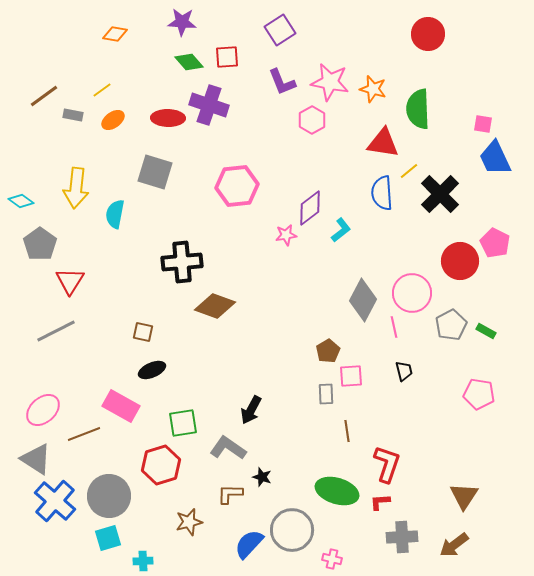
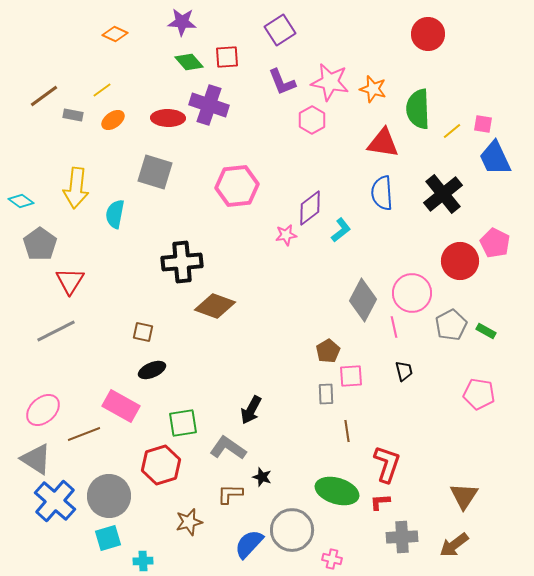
orange diamond at (115, 34): rotated 15 degrees clockwise
yellow line at (409, 171): moved 43 px right, 40 px up
black cross at (440, 194): moved 3 px right; rotated 6 degrees clockwise
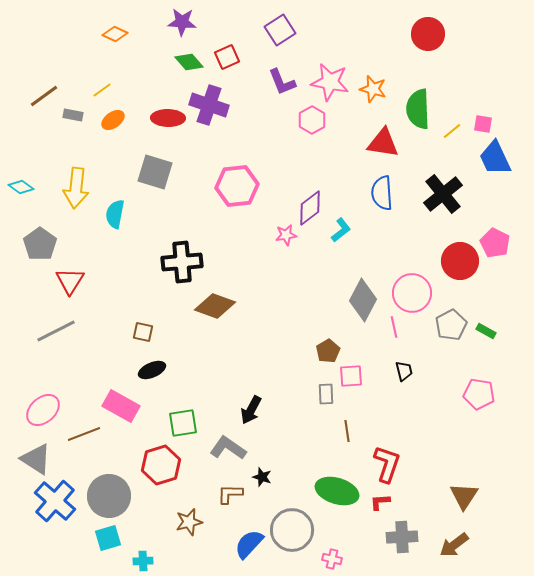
red square at (227, 57): rotated 20 degrees counterclockwise
cyan diamond at (21, 201): moved 14 px up
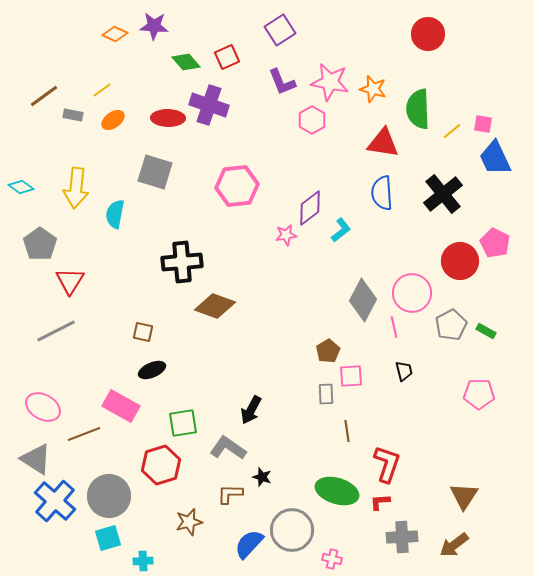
purple star at (182, 22): moved 28 px left, 4 px down
green diamond at (189, 62): moved 3 px left
pink pentagon at (479, 394): rotated 8 degrees counterclockwise
pink ellipse at (43, 410): moved 3 px up; rotated 72 degrees clockwise
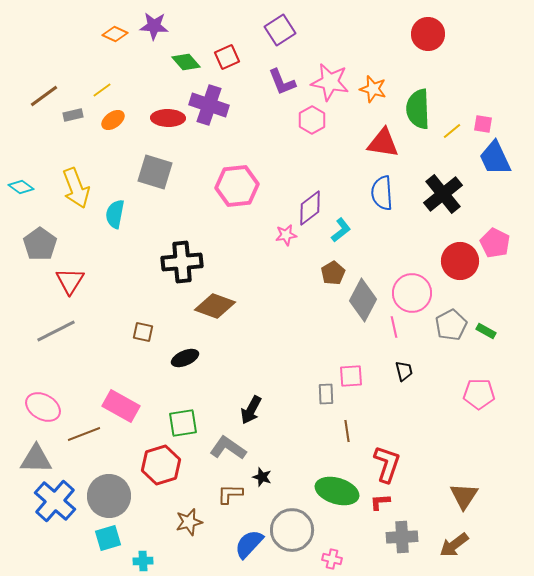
gray rectangle at (73, 115): rotated 24 degrees counterclockwise
yellow arrow at (76, 188): rotated 27 degrees counterclockwise
brown pentagon at (328, 351): moved 5 px right, 78 px up
black ellipse at (152, 370): moved 33 px right, 12 px up
gray triangle at (36, 459): rotated 32 degrees counterclockwise
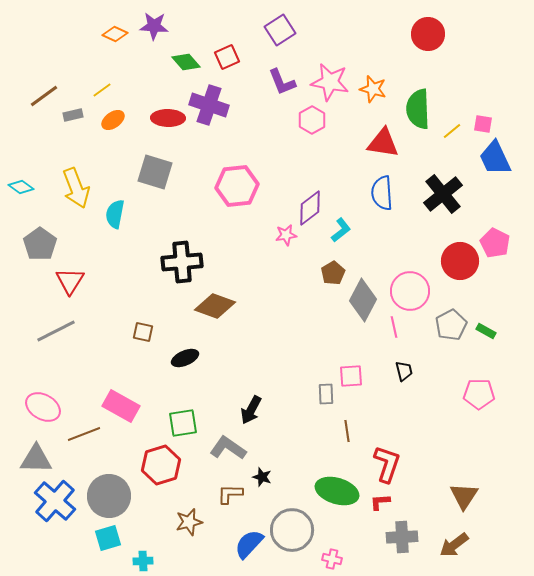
pink circle at (412, 293): moved 2 px left, 2 px up
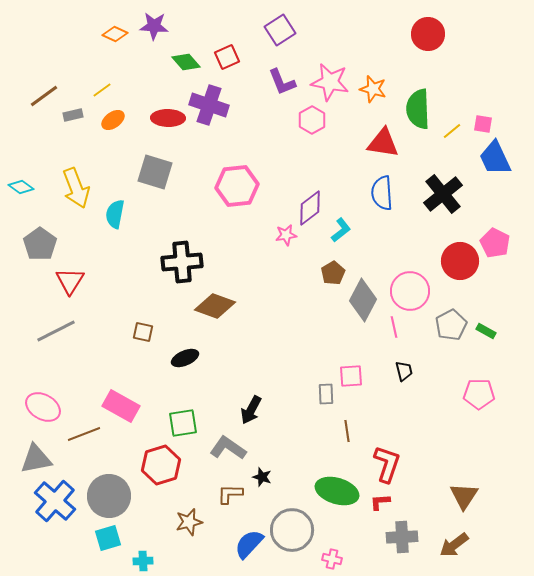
gray triangle at (36, 459): rotated 12 degrees counterclockwise
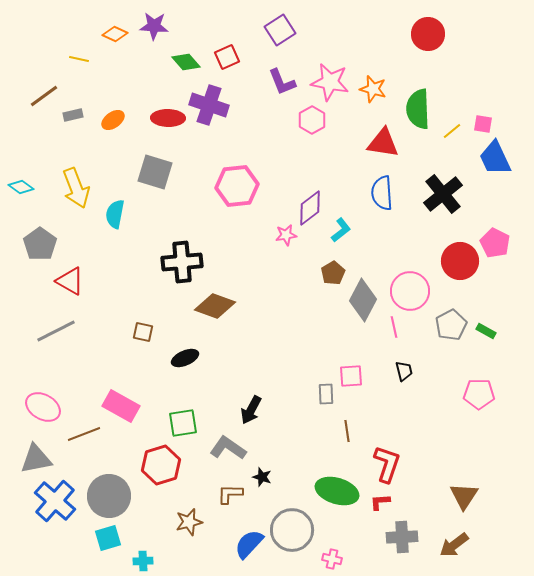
yellow line at (102, 90): moved 23 px left, 31 px up; rotated 48 degrees clockwise
red triangle at (70, 281): rotated 32 degrees counterclockwise
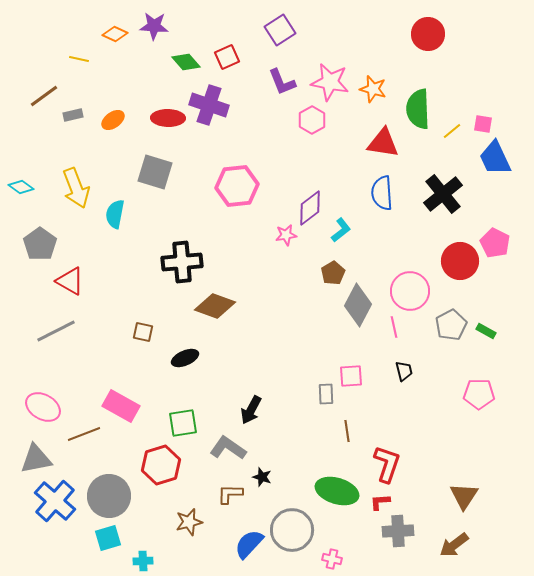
gray diamond at (363, 300): moved 5 px left, 5 px down
gray cross at (402, 537): moved 4 px left, 6 px up
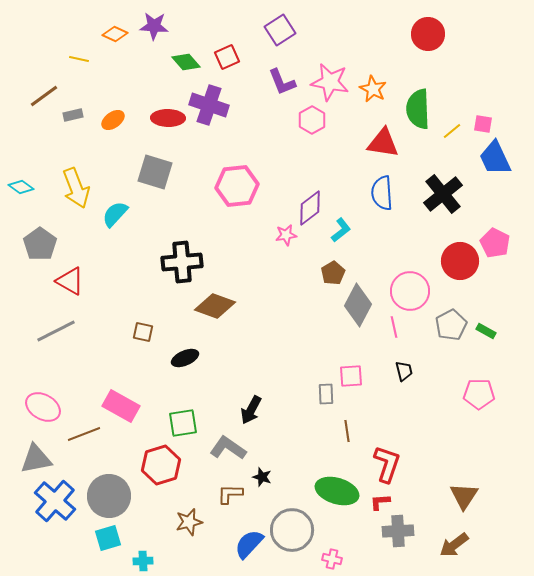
orange star at (373, 89): rotated 12 degrees clockwise
cyan semicircle at (115, 214): rotated 32 degrees clockwise
